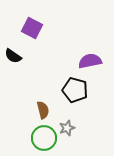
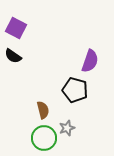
purple square: moved 16 px left
purple semicircle: rotated 120 degrees clockwise
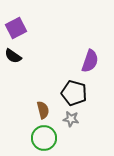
purple square: rotated 35 degrees clockwise
black pentagon: moved 1 px left, 3 px down
gray star: moved 4 px right, 9 px up; rotated 28 degrees clockwise
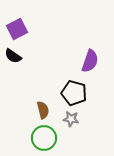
purple square: moved 1 px right, 1 px down
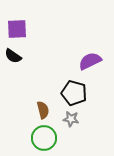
purple square: rotated 25 degrees clockwise
purple semicircle: rotated 135 degrees counterclockwise
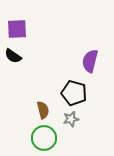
purple semicircle: rotated 50 degrees counterclockwise
gray star: rotated 21 degrees counterclockwise
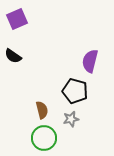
purple square: moved 10 px up; rotated 20 degrees counterclockwise
black pentagon: moved 1 px right, 2 px up
brown semicircle: moved 1 px left
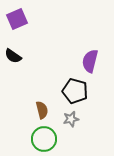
green circle: moved 1 px down
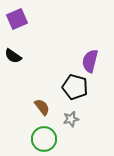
black pentagon: moved 4 px up
brown semicircle: moved 3 px up; rotated 24 degrees counterclockwise
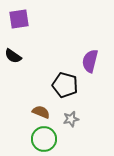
purple square: moved 2 px right; rotated 15 degrees clockwise
black pentagon: moved 10 px left, 2 px up
brown semicircle: moved 1 px left, 5 px down; rotated 30 degrees counterclockwise
